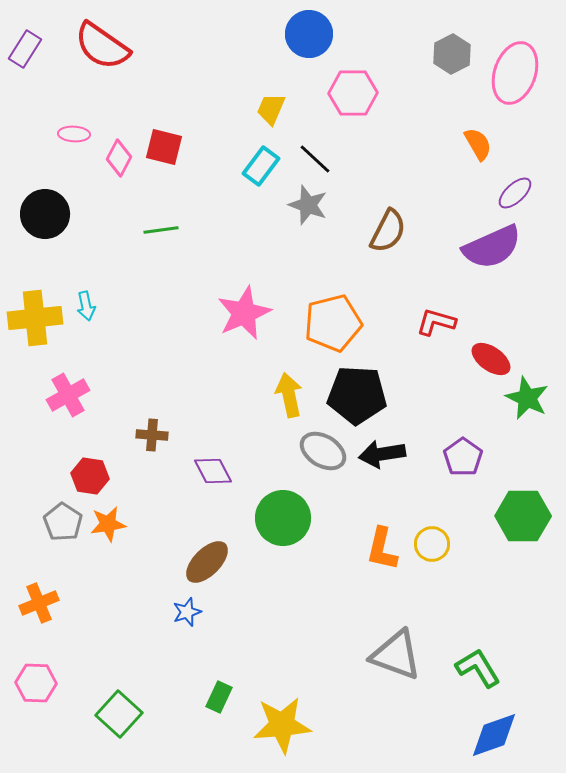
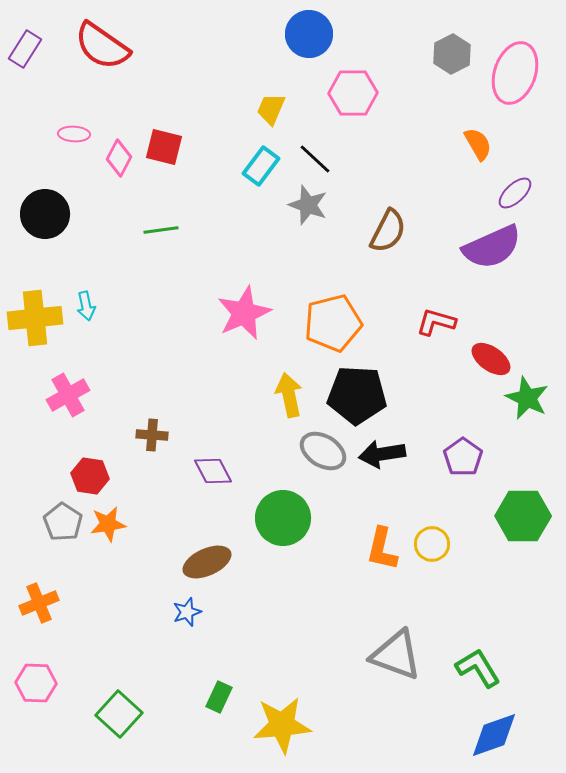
brown ellipse at (207, 562): rotated 21 degrees clockwise
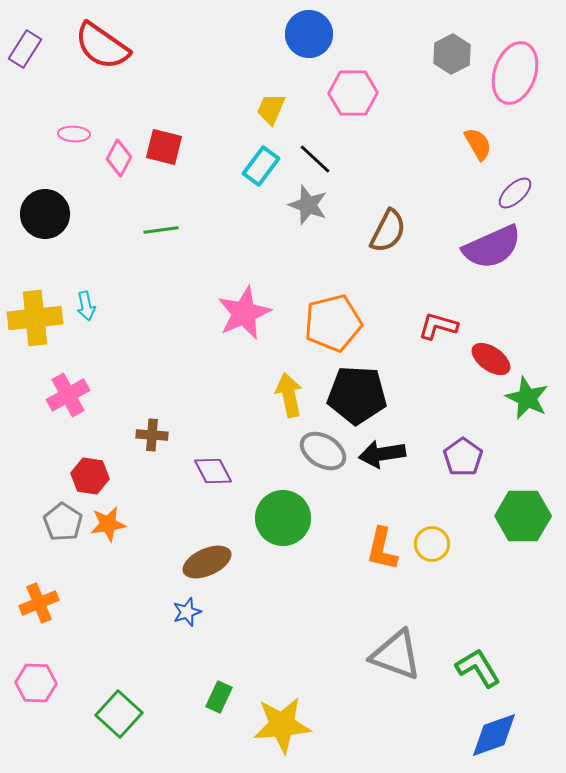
red L-shape at (436, 322): moved 2 px right, 4 px down
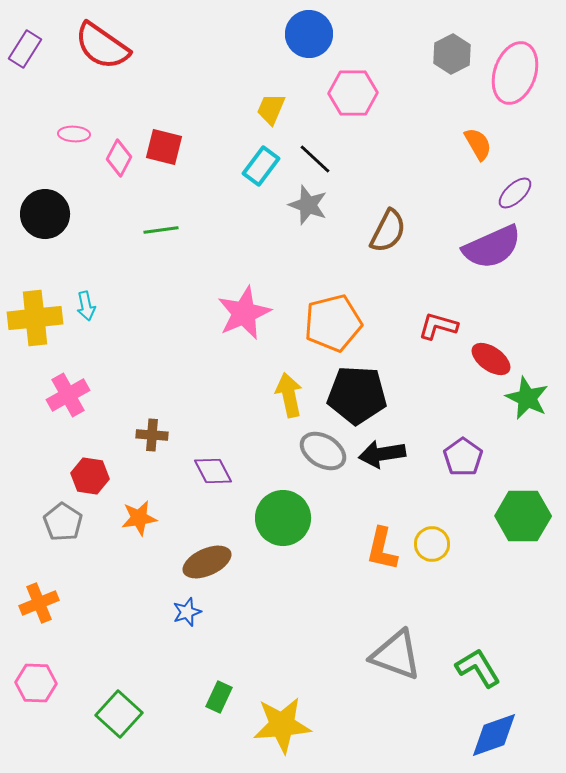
orange star at (108, 524): moved 31 px right, 6 px up
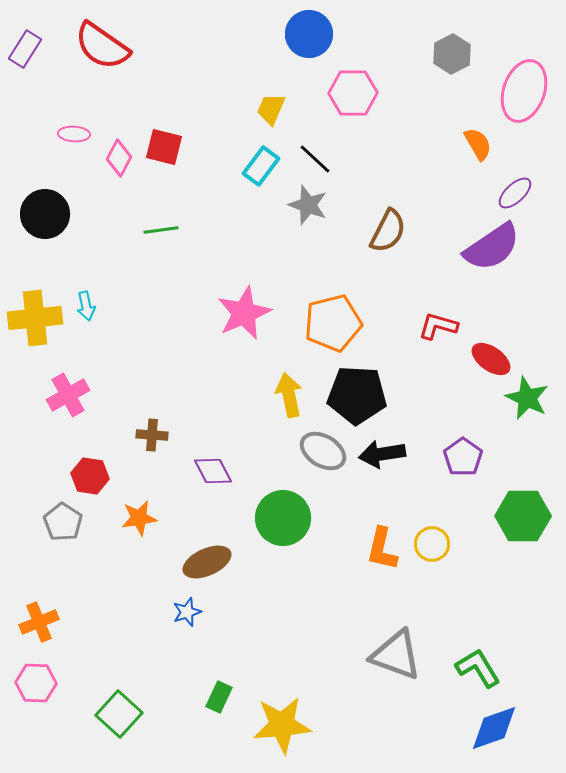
pink ellipse at (515, 73): moved 9 px right, 18 px down
purple semicircle at (492, 247): rotated 10 degrees counterclockwise
orange cross at (39, 603): moved 19 px down
blue diamond at (494, 735): moved 7 px up
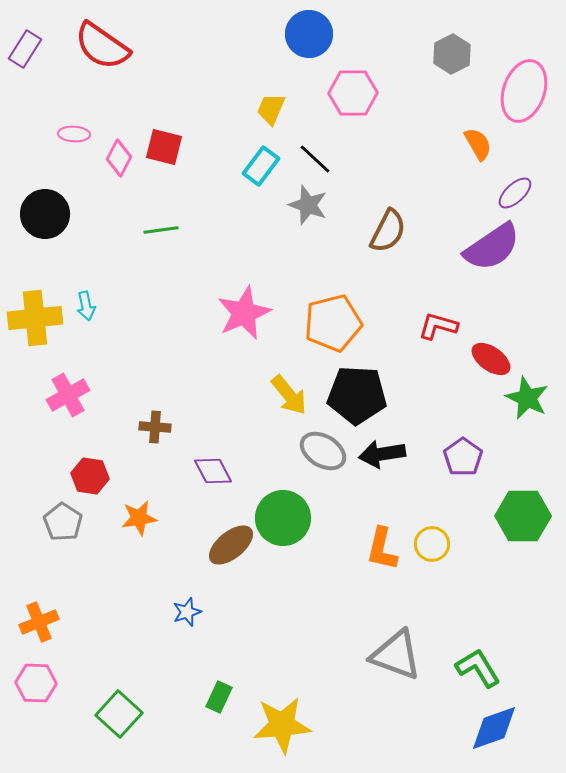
yellow arrow at (289, 395): rotated 153 degrees clockwise
brown cross at (152, 435): moved 3 px right, 8 px up
brown ellipse at (207, 562): moved 24 px right, 17 px up; rotated 15 degrees counterclockwise
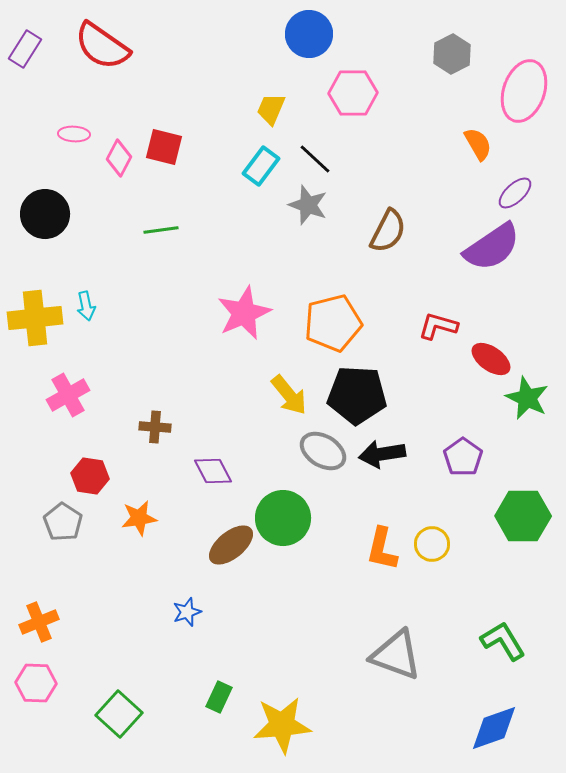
green L-shape at (478, 668): moved 25 px right, 27 px up
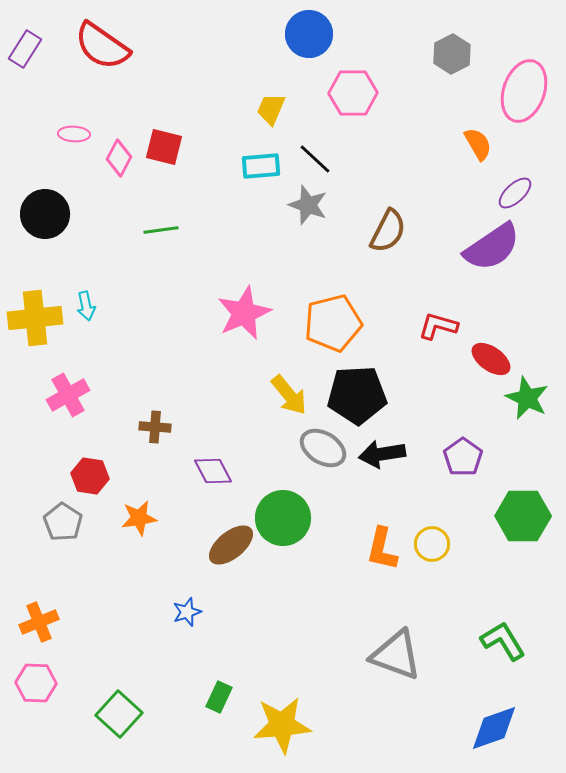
cyan rectangle at (261, 166): rotated 48 degrees clockwise
black pentagon at (357, 395): rotated 6 degrees counterclockwise
gray ellipse at (323, 451): moved 3 px up
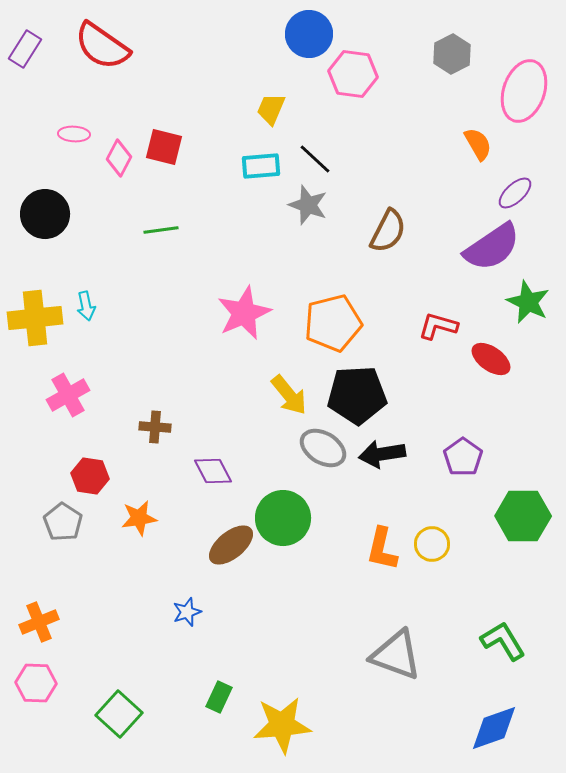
pink hexagon at (353, 93): moved 19 px up; rotated 9 degrees clockwise
green star at (527, 398): moved 1 px right, 96 px up
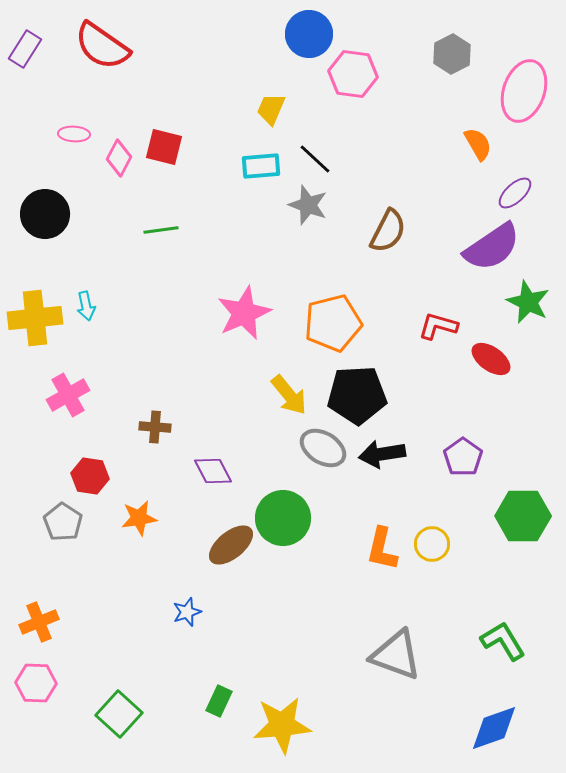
green rectangle at (219, 697): moved 4 px down
